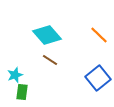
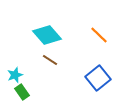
green rectangle: rotated 42 degrees counterclockwise
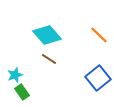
brown line: moved 1 px left, 1 px up
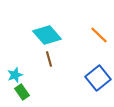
brown line: rotated 42 degrees clockwise
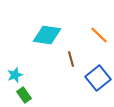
cyan diamond: rotated 40 degrees counterclockwise
brown line: moved 22 px right
green rectangle: moved 2 px right, 3 px down
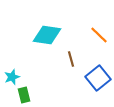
cyan star: moved 3 px left, 2 px down
green rectangle: rotated 21 degrees clockwise
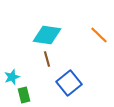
brown line: moved 24 px left
blue square: moved 29 px left, 5 px down
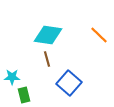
cyan diamond: moved 1 px right
cyan star: rotated 21 degrees clockwise
blue square: rotated 10 degrees counterclockwise
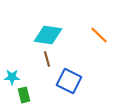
blue square: moved 2 px up; rotated 15 degrees counterclockwise
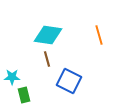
orange line: rotated 30 degrees clockwise
